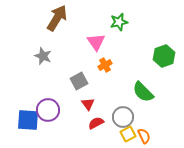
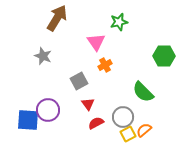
green hexagon: rotated 20 degrees clockwise
orange semicircle: moved 6 px up; rotated 105 degrees counterclockwise
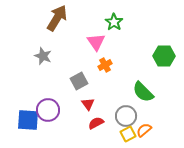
green star: moved 5 px left; rotated 24 degrees counterclockwise
gray circle: moved 3 px right, 1 px up
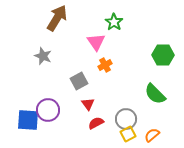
green hexagon: moved 1 px left, 1 px up
green semicircle: moved 12 px right, 2 px down
gray circle: moved 3 px down
orange semicircle: moved 8 px right, 5 px down
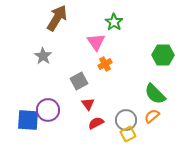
gray star: rotated 12 degrees clockwise
orange cross: moved 1 px up
gray circle: moved 1 px down
orange semicircle: moved 19 px up
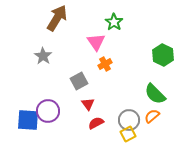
green hexagon: rotated 25 degrees clockwise
purple circle: moved 1 px down
gray circle: moved 3 px right
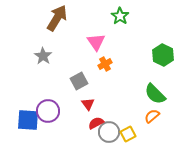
green star: moved 6 px right, 6 px up
gray circle: moved 20 px left, 12 px down
